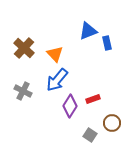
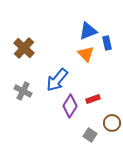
orange triangle: moved 31 px right
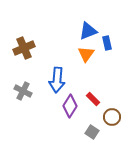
brown cross: rotated 25 degrees clockwise
orange triangle: rotated 18 degrees clockwise
blue arrow: rotated 35 degrees counterclockwise
red rectangle: rotated 64 degrees clockwise
brown circle: moved 6 px up
gray square: moved 2 px right, 3 px up
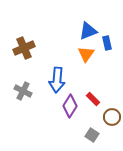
gray square: moved 3 px down
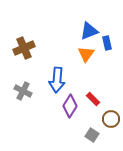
blue triangle: moved 1 px right
brown circle: moved 1 px left, 2 px down
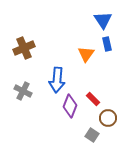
blue triangle: moved 14 px right, 11 px up; rotated 42 degrees counterclockwise
blue rectangle: moved 1 px down
purple diamond: rotated 10 degrees counterclockwise
brown circle: moved 3 px left, 1 px up
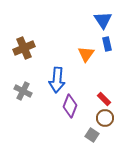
red rectangle: moved 11 px right
brown circle: moved 3 px left
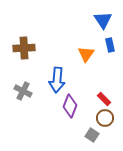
blue rectangle: moved 3 px right, 1 px down
brown cross: rotated 20 degrees clockwise
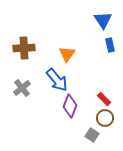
orange triangle: moved 19 px left
blue arrow: rotated 45 degrees counterclockwise
gray cross: moved 1 px left, 3 px up; rotated 24 degrees clockwise
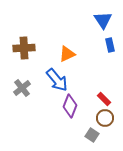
orange triangle: rotated 30 degrees clockwise
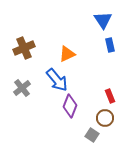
brown cross: rotated 20 degrees counterclockwise
red rectangle: moved 6 px right, 3 px up; rotated 24 degrees clockwise
